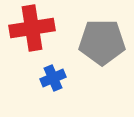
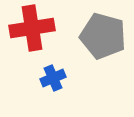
gray pentagon: moved 1 px right, 6 px up; rotated 15 degrees clockwise
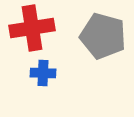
blue cross: moved 10 px left, 5 px up; rotated 25 degrees clockwise
